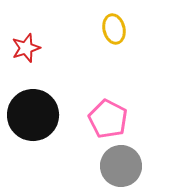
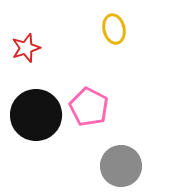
black circle: moved 3 px right
pink pentagon: moved 19 px left, 12 px up
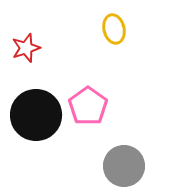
pink pentagon: moved 1 px left, 1 px up; rotated 9 degrees clockwise
gray circle: moved 3 px right
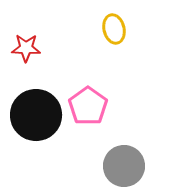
red star: rotated 20 degrees clockwise
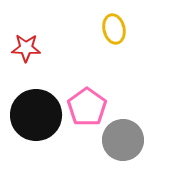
pink pentagon: moved 1 px left, 1 px down
gray circle: moved 1 px left, 26 px up
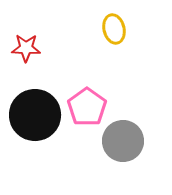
black circle: moved 1 px left
gray circle: moved 1 px down
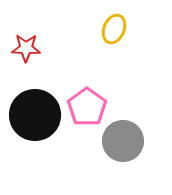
yellow ellipse: rotated 36 degrees clockwise
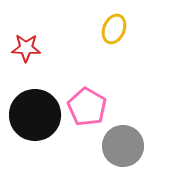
pink pentagon: rotated 6 degrees counterclockwise
gray circle: moved 5 px down
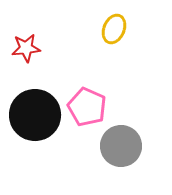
red star: rotated 8 degrees counterclockwise
pink pentagon: rotated 6 degrees counterclockwise
gray circle: moved 2 px left
